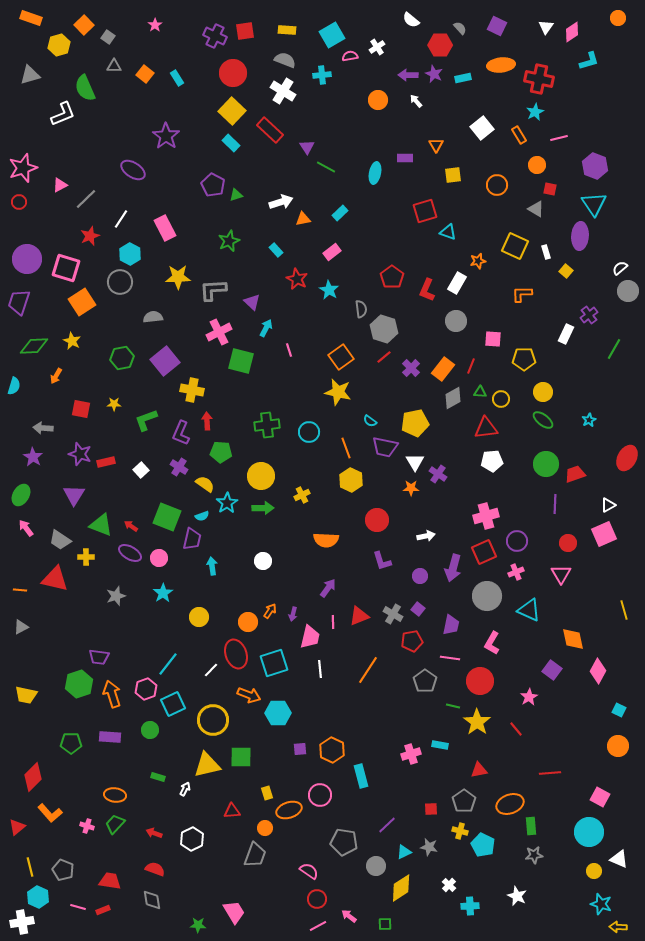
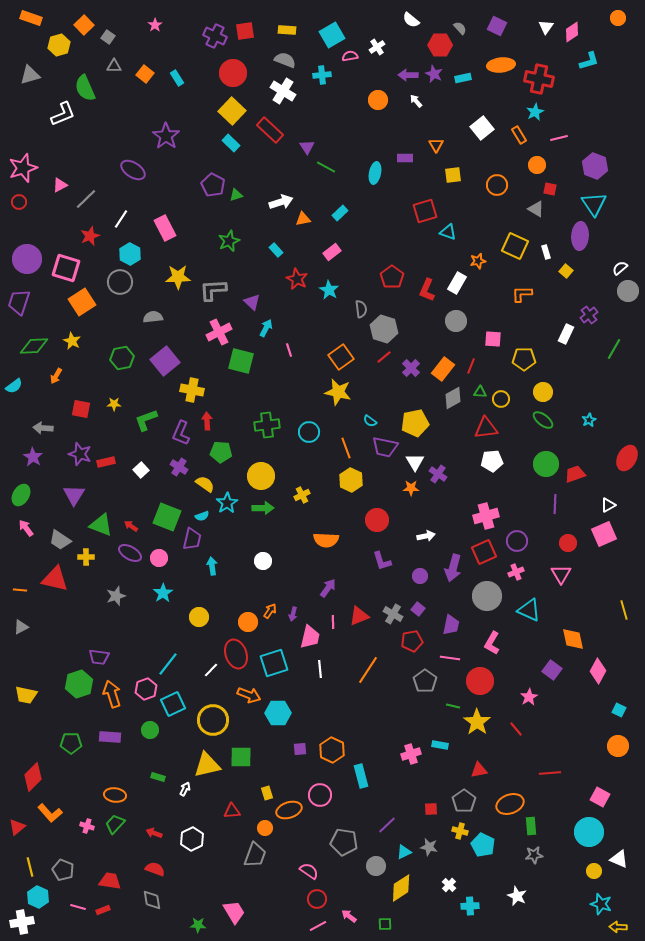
cyan semicircle at (14, 386): rotated 36 degrees clockwise
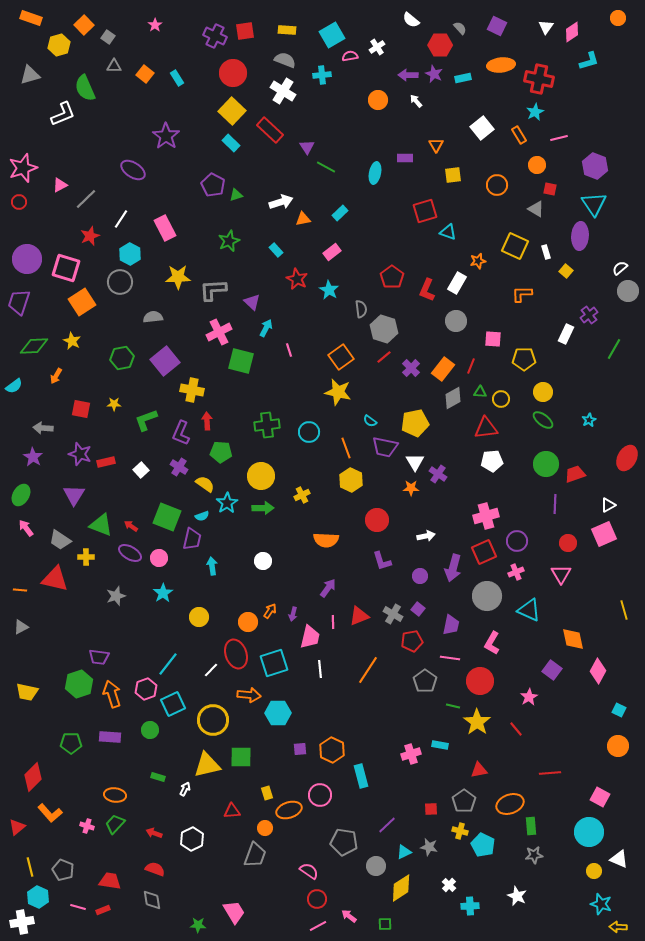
yellow trapezoid at (26, 695): moved 1 px right, 3 px up
orange arrow at (249, 695): rotated 15 degrees counterclockwise
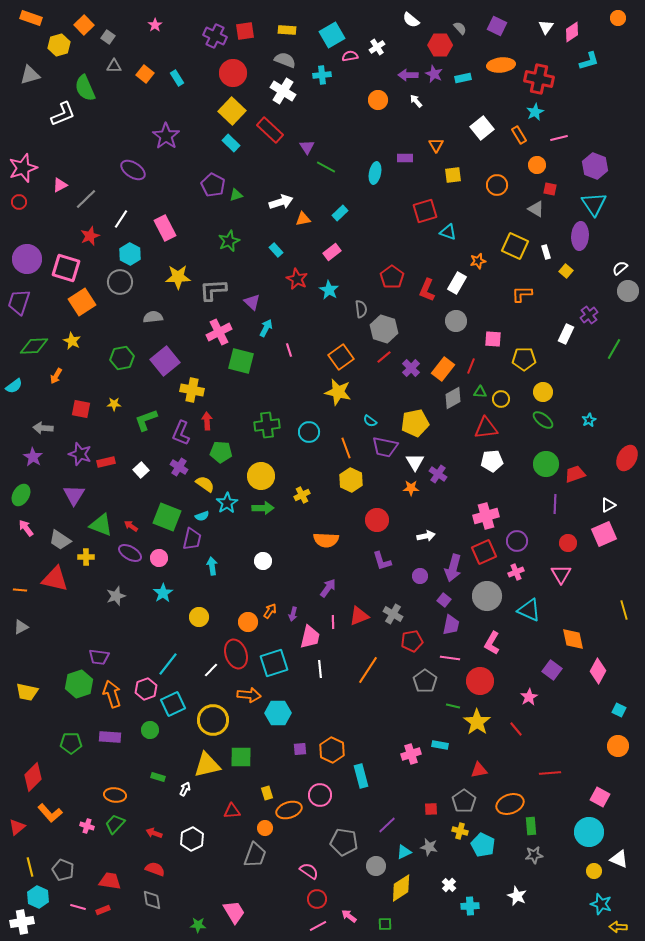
purple square at (418, 609): moved 26 px right, 9 px up
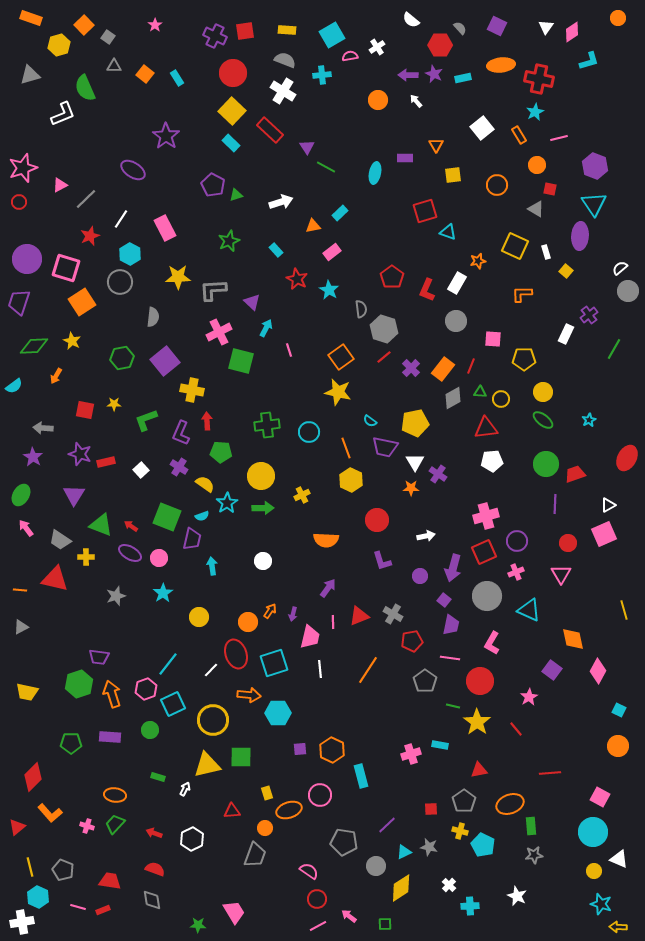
orange triangle at (303, 219): moved 10 px right, 7 px down
gray semicircle at (153, 317): rotated 102 degrees clockwise
red square at (81, 409): moved 4 px right, 1 px down
cyan circle at (589, 832): moved 4 px right
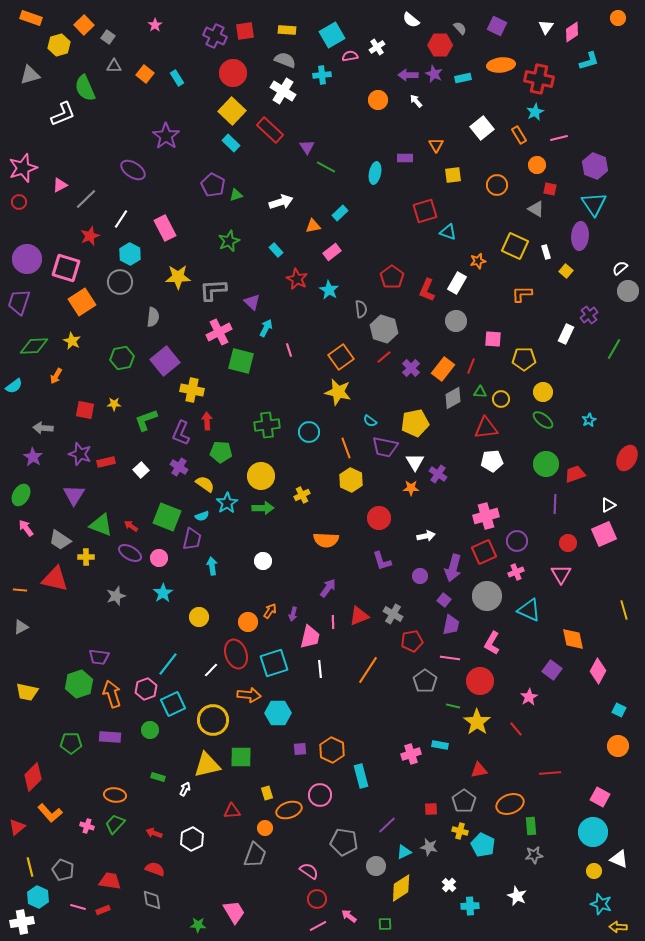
red circle at (377, 520): moved 2 px right, 2 px up
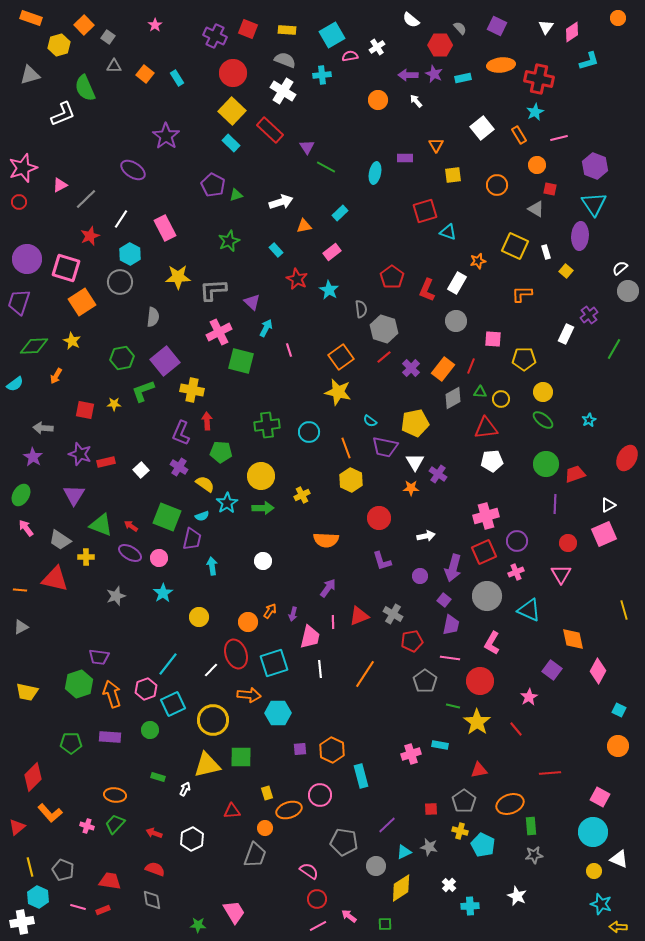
red square at (245, 31): moved 3 px right, 2 px up; rotated 30 degrees clockwise
orange triangle at (313, 226): moved 9 px left
cyan semicircle at (14, 386): moved 1 px right, 2 px up
green L-shape at (146, 420): moved 3 px left, 29 px up
orange line at (368, 670): moved 3 px left, 4 px down
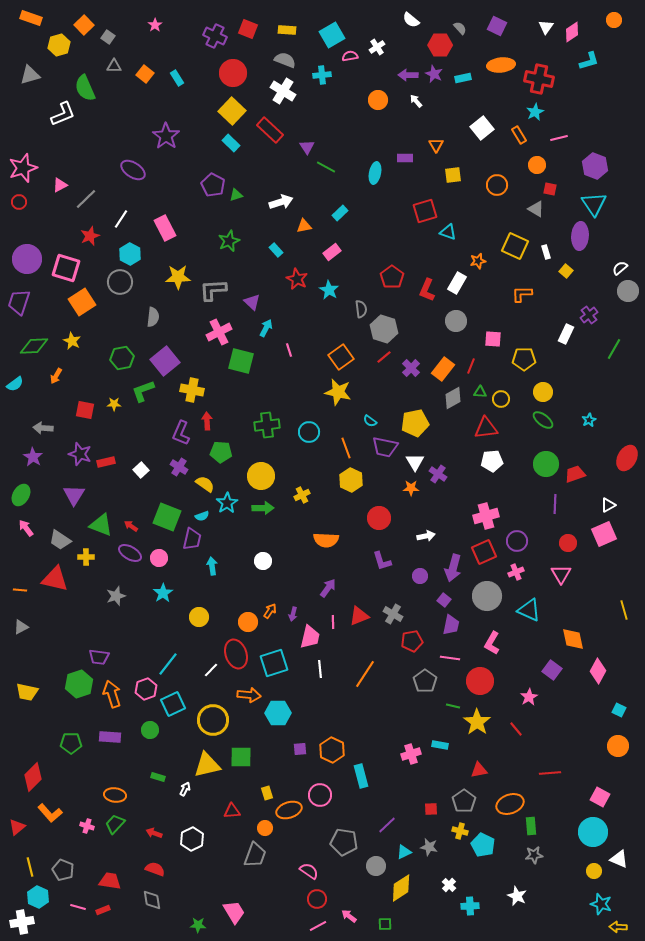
orange circle at (618, 18): moved 4 px left, 2 px down
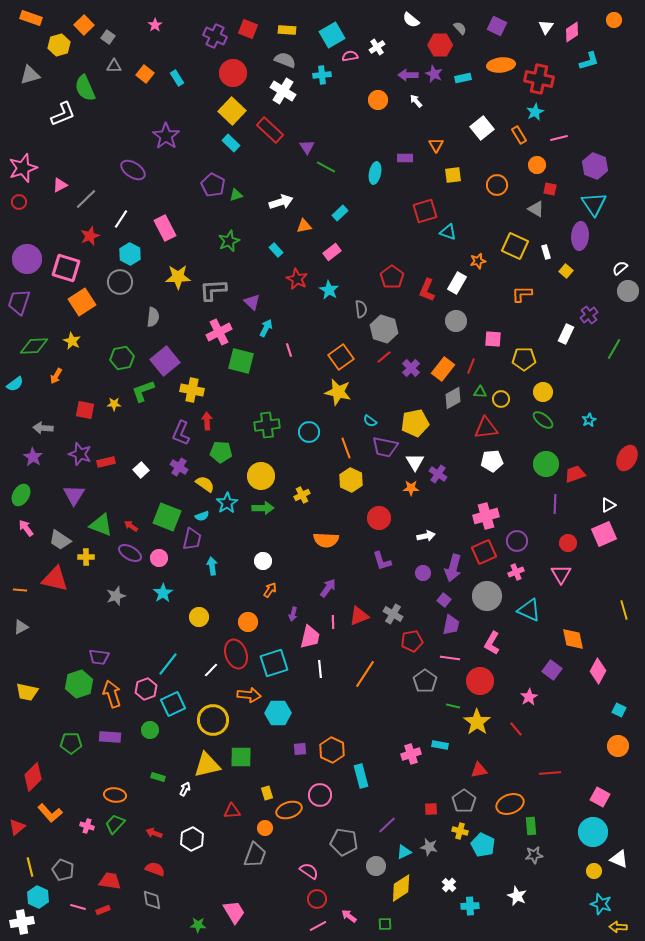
purple circle at (420, 576): moved 3 px right, 3 px up
orange arrow at (270, 611): moved 21 px up
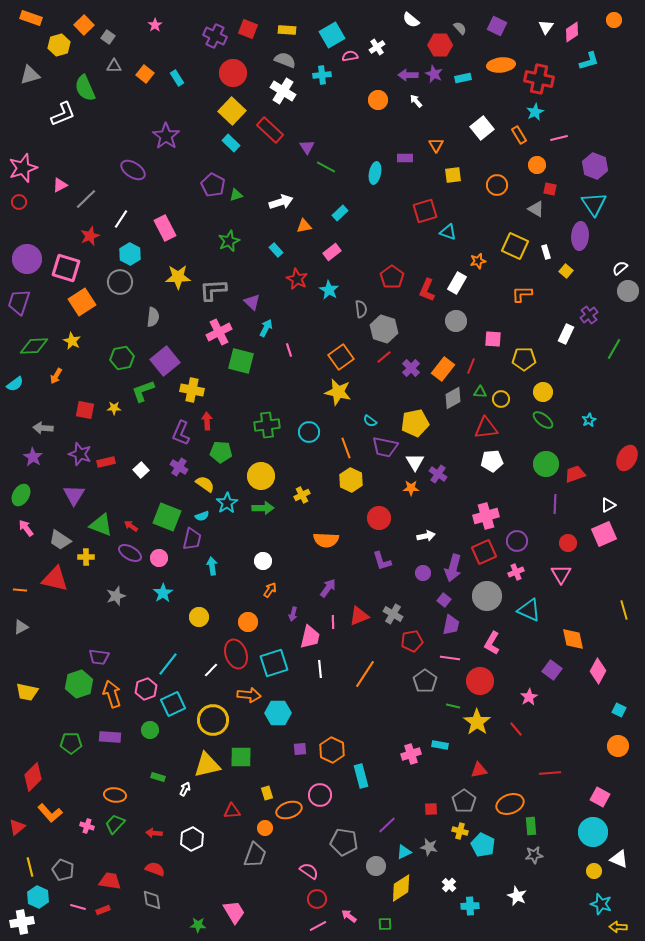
yellow star at (114, 404): moved 4 px down
red arrow at (154, 833): rotated 14 degrees counterclockwise
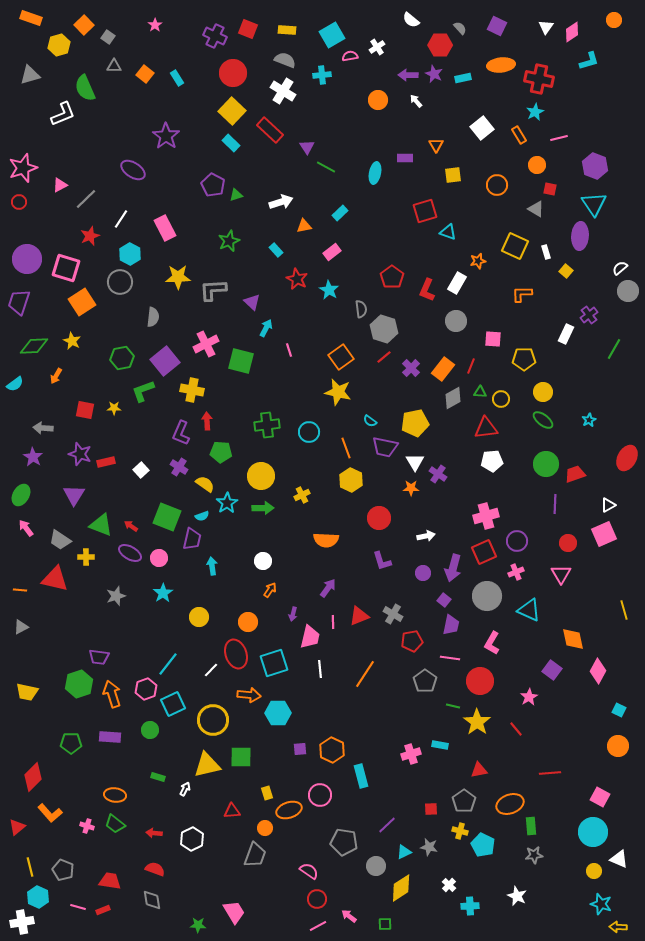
pink cross at (219, 332): moved 13 px left, 12 px down
green trapezoid at (115, 824): rotated 95 degrees counterclockwise
